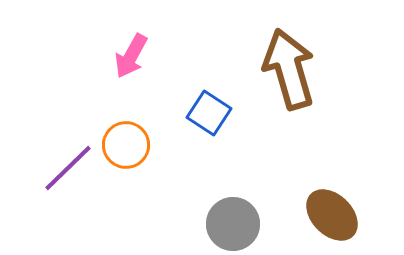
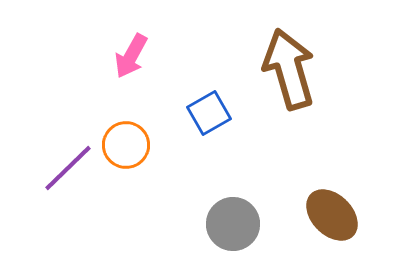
blue square: rotated 27 degrees clockwise
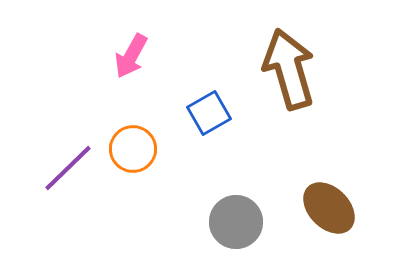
orange circle: moved 7 px right, 4 px down
brown ellipse: moved 3 px left, 7 px up
gray circle: moved 3 px right, 2 px up
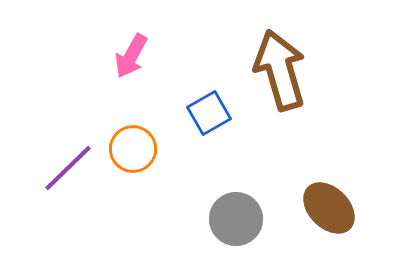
brown arrow: moved 9 px left, 1 px down
gray circle: moved 3 px up
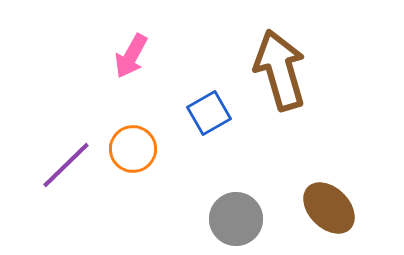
purple line: moved 2 px left, 3 px up
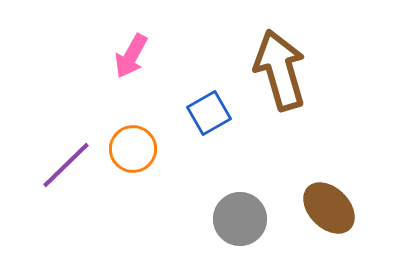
gray circle: moved 4 px right
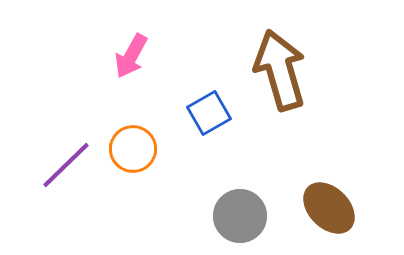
gray circle: moved 3 px up
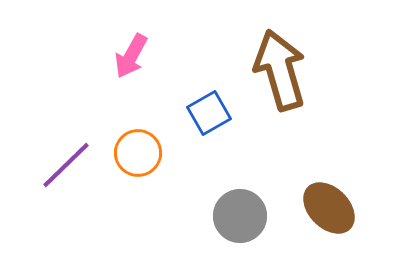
orange circle: moved 5 px right, 4 px down
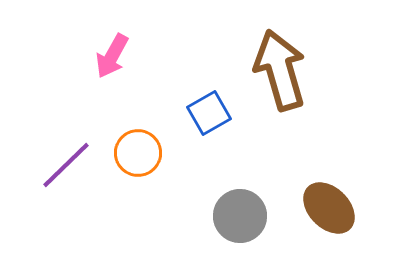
pink arrow: moved 19 px left
